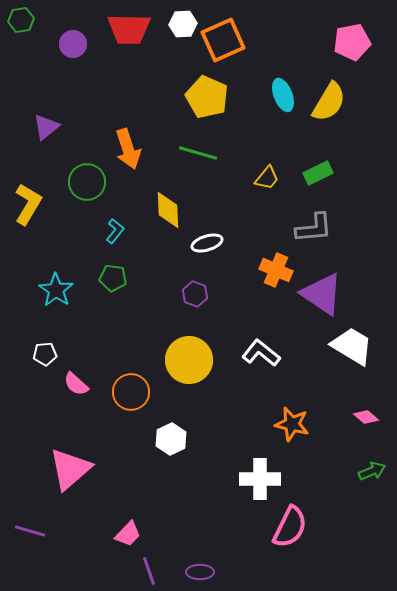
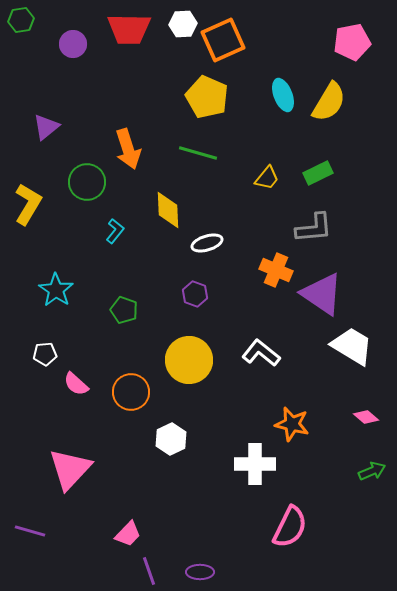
green pentagon at (113, 278): moved 11 px right, 32 px down; rotated 12 degrees clockwise
pink triangle at (70, 469): rotated 6 degrees counterclockwise
white cross at (260, 479): moved 5 px left, 15 px up
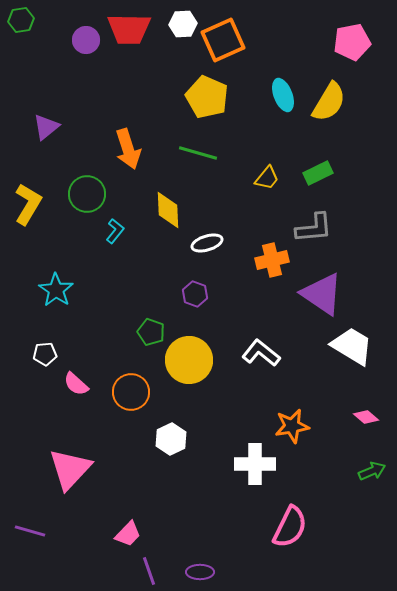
purple circle at (73, 44): moved 13 px right, 4 px up
green circle at (87, 182): moved 12 px down
orange cross at (276, 270): moved 4 px left, 10 px up; rotated 36 degrees counterclockwise
green pentagon at (124, 310): moved 27 px right, 22 px down
orange star at (292, 424): moved 2 px down; rotated 24 degrees counterclockwise
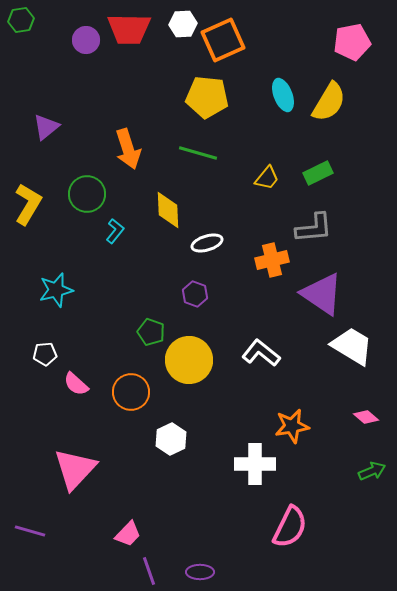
yellow pentagon at (207, 97): rotated 18 degrees counterclockwise
cyan star at (56, 290): rotated 24 degrees clockwise
pink triangle at (70, 469): moved 5 px right
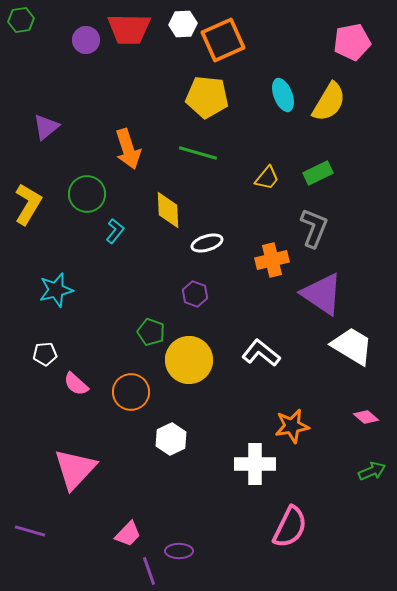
gray L-shape at (314, 228): rotated 63 degrees counterclockwise
purple ellipse at (200, 572): moved 21 px left, 21 px up
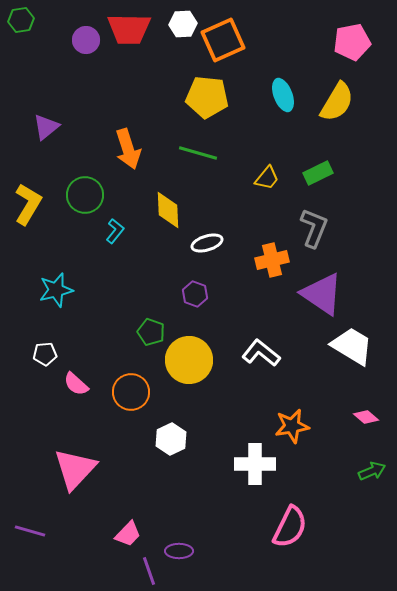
yellow semicircle at (329, 102): moved 8 px right
green circle at (87, 194): moved 2 px left, 1 px down
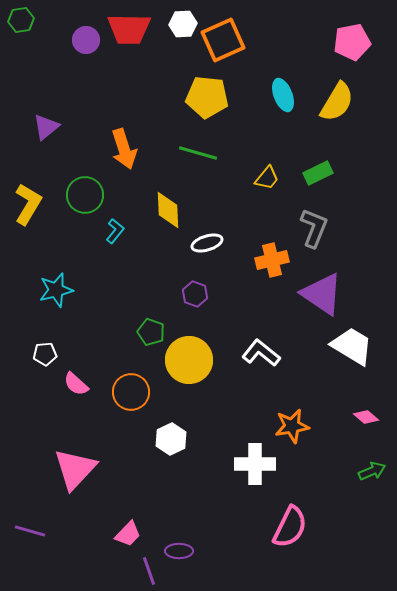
orange arrow at (128, 149): moved 4 px left
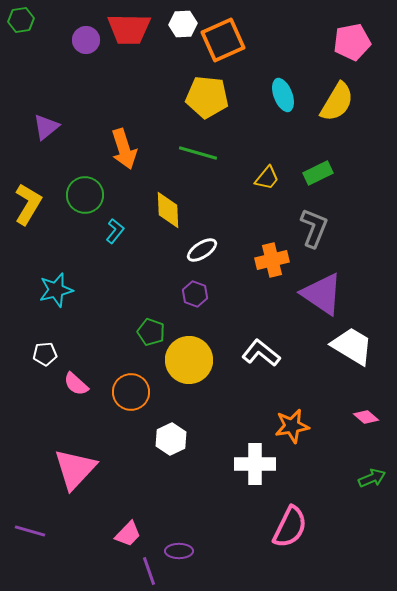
white ellipse at (207, 243): moved 5 px left, 7 px down; rotated 16 degrees counterclockwise
green arrow at (372, 471): moved 7 px down
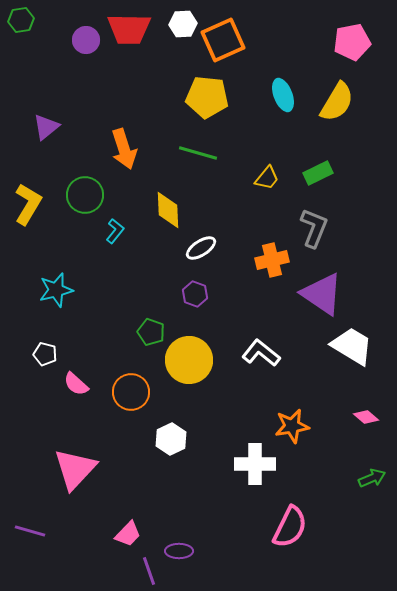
white ellipse at (202, 250): moved 1 px left, 2 px up
white pentagon at (45, 354): rotated 20 degrees clockwise
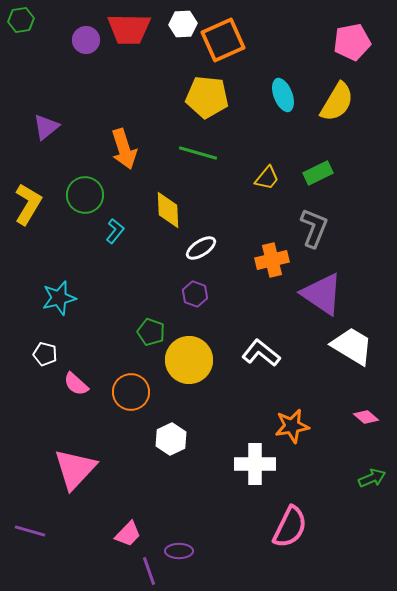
cyan star at (56, 290): moved 3 px right, 8 px down
